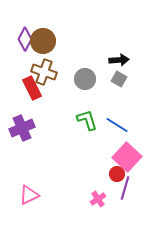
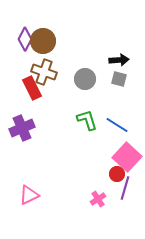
gray square: rotated 14 degrees counterclockwise
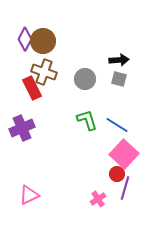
pink square: moved 3 px left, 3 px up
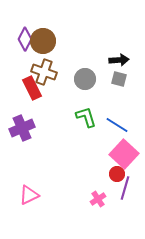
green L-shape: moved 1 px left, 3 px up
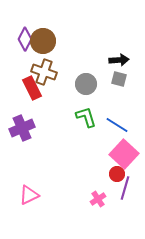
gray circle: moved 1 px right, 5 px down
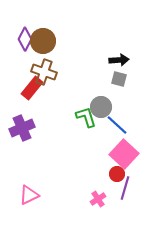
gray circle: moved 15 px right, 23 px down
red rectangle: rotated 65 degrees clockwise
blue line: rotated 10 degrees clockwise
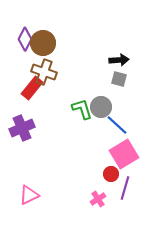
brown circle: moved 2 px down
green L-shape: moved 4 px left, 8 px up
pink square: rotated 16 degrees clockwise
red circle: moved 6 px left
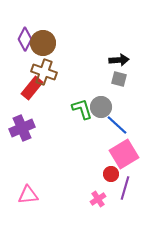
pink triangle: moved 1 px left; rotated 20 degrees clockwise
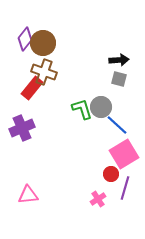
purple diamond: rotated 10 degrees clockwise
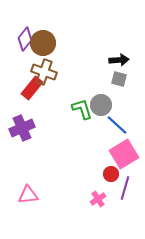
gray circle: moved 2 px up
